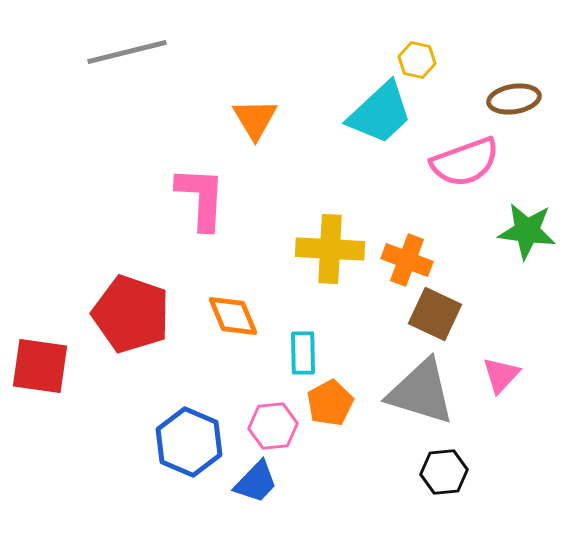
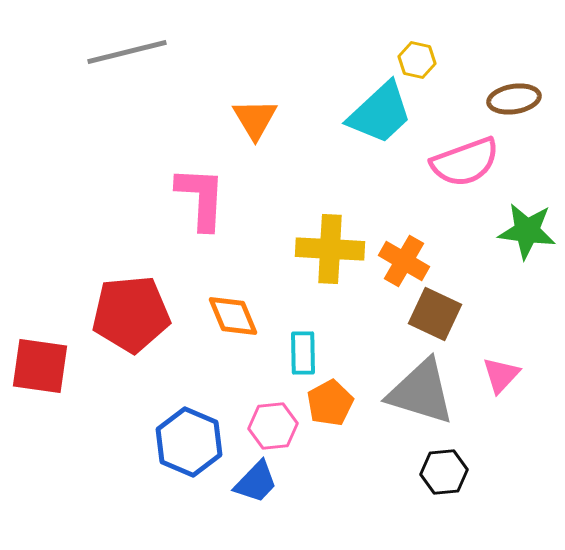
orange cross: moved 3 px left, 1 px down; rotated 9 degrees clockwise
red pentagon: rotated 24 degrees counterclockwise
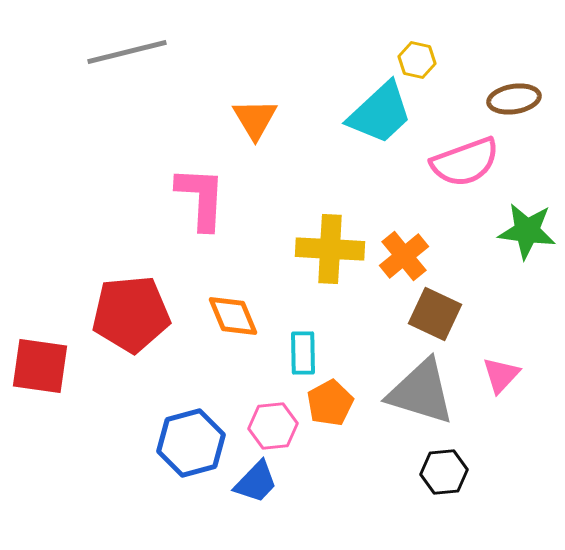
orange cross: moved 5 px up; rotated 21 degrees clockwise
blue hexagon: moved 2 px right, 1 px down; rotated 22 degrees clockwise
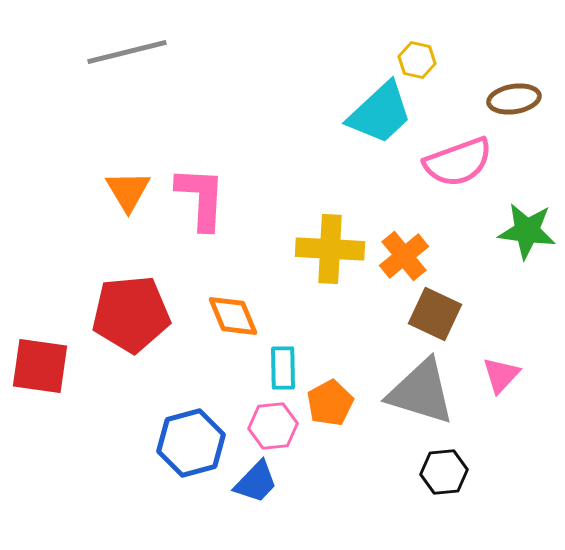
orange triangle: moved 127 px left, 72 px down
pink semicircle: moved 7 px left
cyan rectangle: moved 20 px left, 15 px down
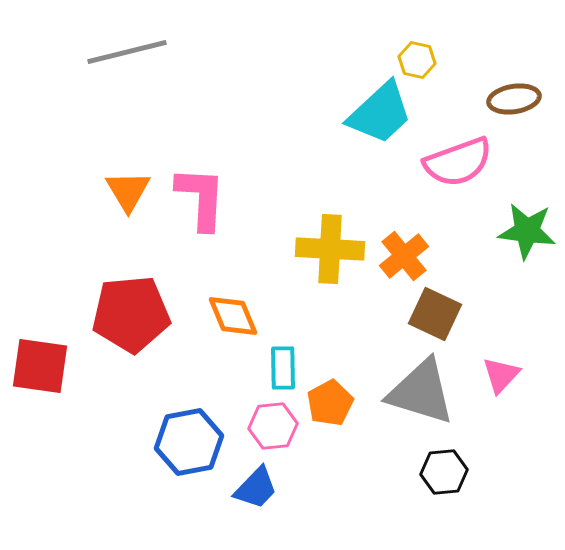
blue hexagon: moved 2 px left, 1 px up; rotated 4 degrees clockwise
blue trapezoid: moved 6 px down
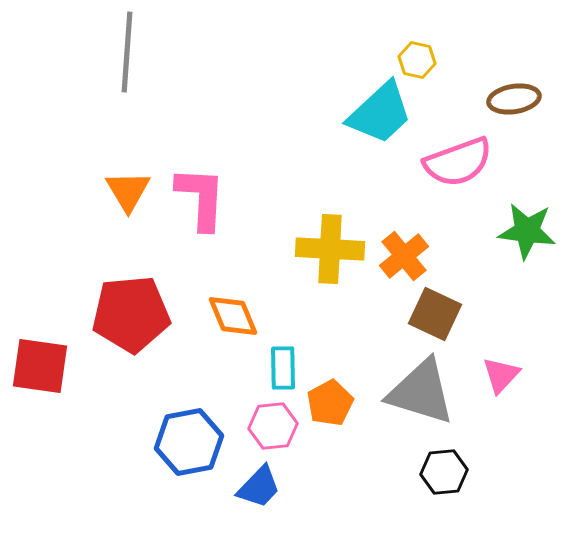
gray line: rotated 72 degrees counterclockwise
blue trapezoid: moved 3 px right, 1 px up
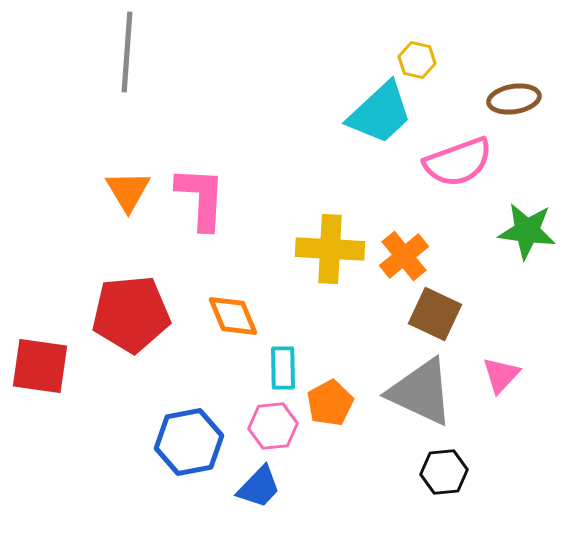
gray triangle: rotated 8 degrees clockwise
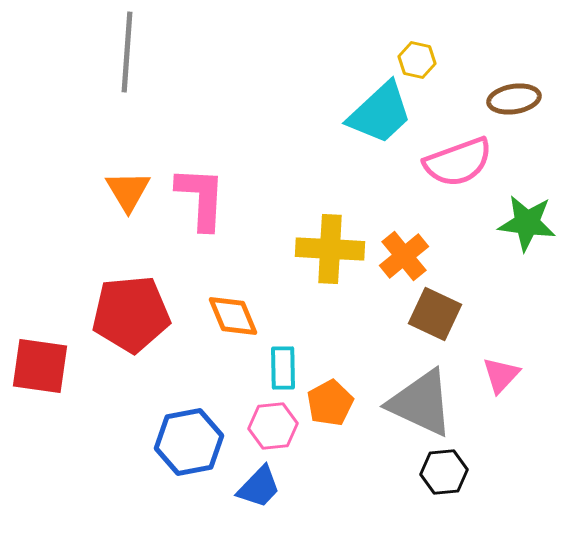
green star: moved 8 px up
gray triangle: moved 11 px down
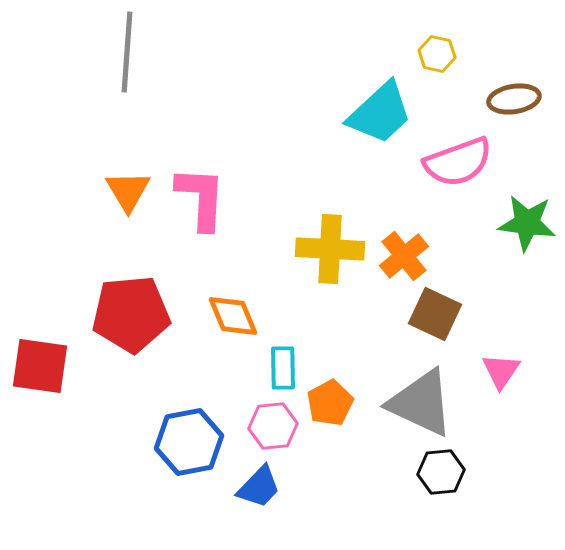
yellow hexagon: moved 20 px right, 6 px up
pink triangle: moved 4 px up; rotated 9 degrees counterclockwise
black hexagon: moved 3 px left
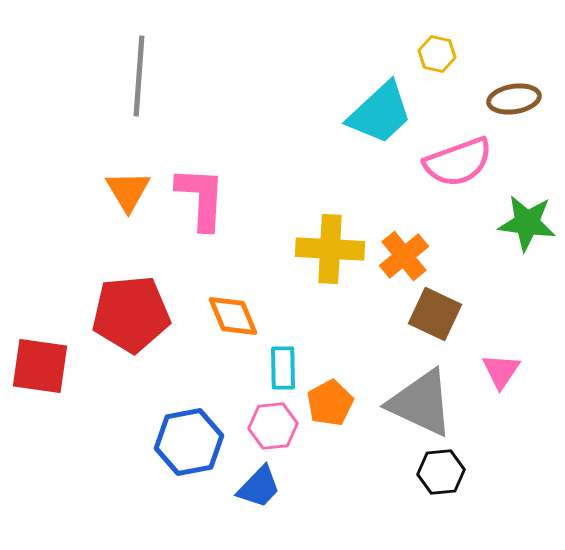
gray line: moved 12 px right, 24 px down
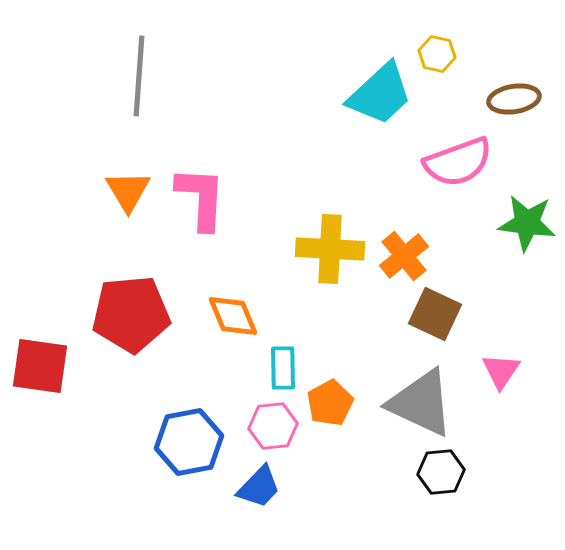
cyan trapezoid: moved 19 px up
